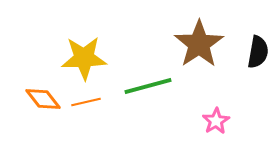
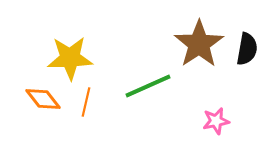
black semicircle: moved 11 px left, 3 px up
yellow star: moved 14 px left
green line: rotated 9 degrees counterclockwise
orange line: rotated 64 degrees counterclockwise
pink star: rotated 20 degrees clockwise
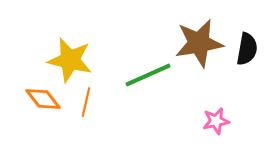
brown star: moved 1 px up; rotated 24 degrees clockwise
yellow star: moved 2 px down; rotated 15 degrees clockwise
green line: moved 11 px up
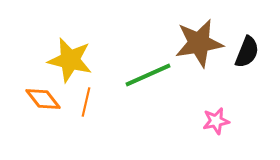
black semicircle: moved 3 px down; rotated 12 degrees clockwise
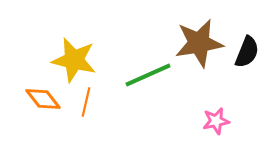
yellow star: moved 4 px right
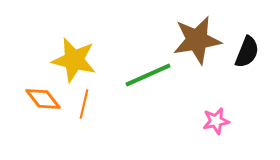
brown star: moved 2 px left, 3 px up
orange line: moved 2 px left, 2 px down
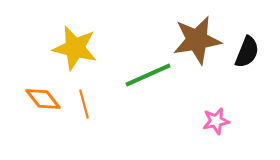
yellow star: moved 1 px right, 12 px up
orange line: rotated 28 degrees counterclockwise
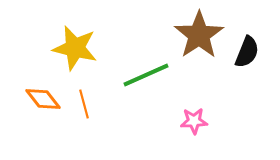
brown star: moved 2 px right, 5 px up; rotated 24 degrees counterclockwise
green line: moved 2 px left
pink star: moved 22 px left; rotated 8 degrees clockwise
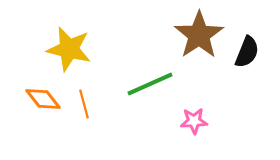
yellow star: moved 6 px left, 1 px down
green line: moved 4 px right, 9 px down
